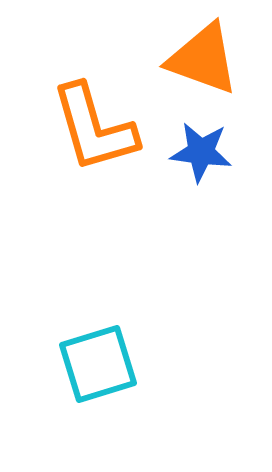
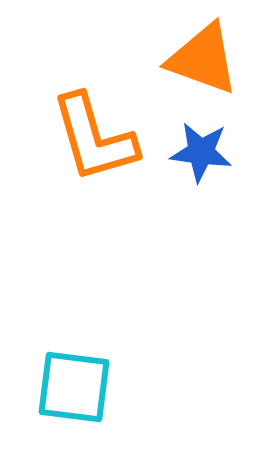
orange L-shape: moved 10 px down
cyan square: moved 24 px left, 23 px down; rotated 24 degrees clockwise
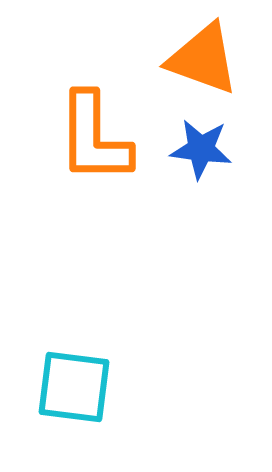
orange L-shape: rotated 16 degrees clockwise
blue star: moved 3 px up
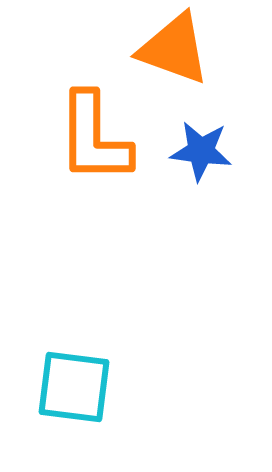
orange triangle: moved 29 px left, 10 px up
blue star: moved 2 px down
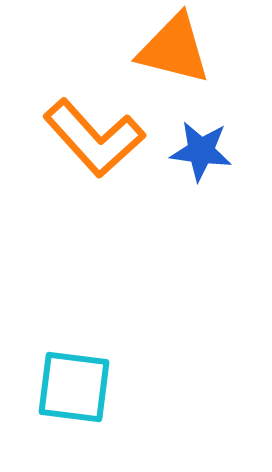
orange triangle: rotated 6 degrees counterclockwise
orange L-shape: rotated 42 degrees counterclockwise
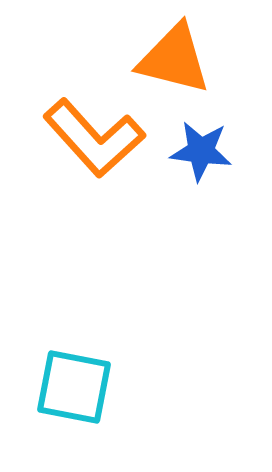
orange triangle: moved 10 px down
cyan square: rotated 4 degrees clockwise
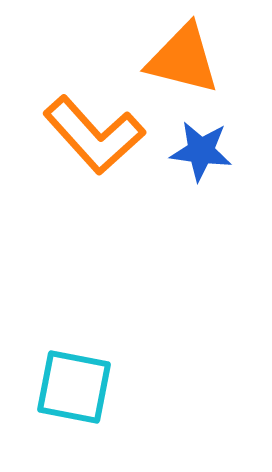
orange triangle: moved 9 px right
orange L-shape: moved 3 px up
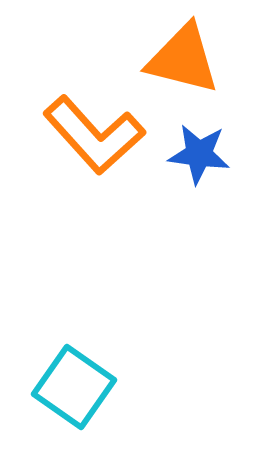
blue star: moved 2 px left, 3 px down
cyan square: rotated 24 degrees clockwise
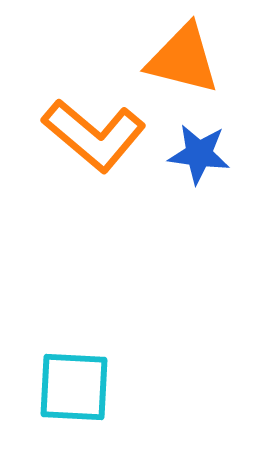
orange L-shape: rotated 8 degrees counterclockwise
cyan square: rotated 32 degrees counterclockwise
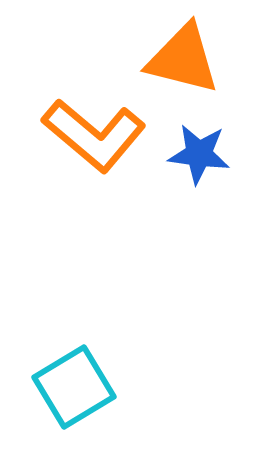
cyan square: rotated 34 degrees counterclockwise
